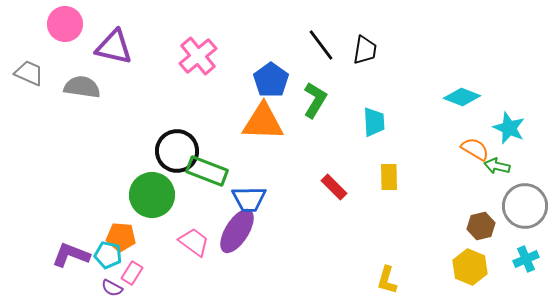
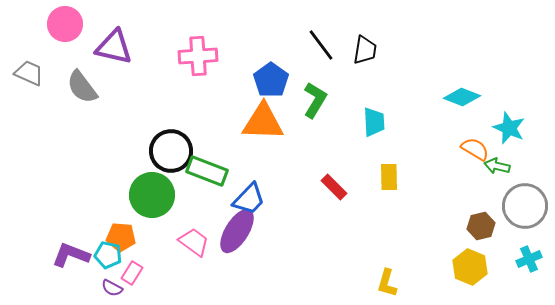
pink cross: rotated 36 degrees clockwise
gray semicircle: rotated 135 degrees counterclockwise
black circle: moved 6 px left
blue trapezoid: rotated 45 degrees counterclockwise
cyan cross: moved 3 px right
yellow L-shape: moved 3 px down
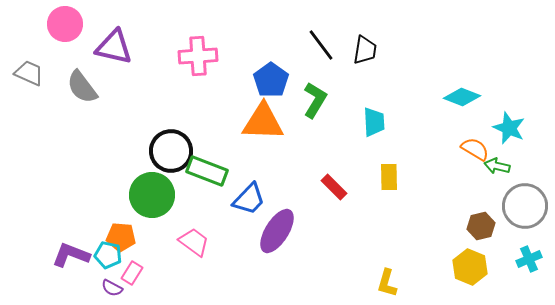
purple ellipse: moved 40 px right
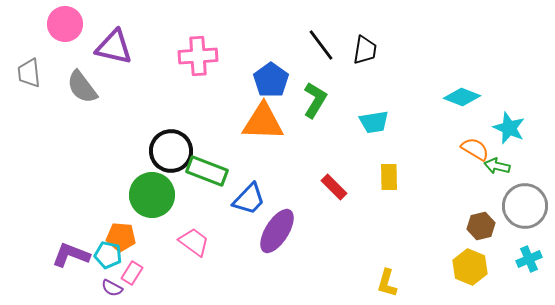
gray trapezoid: rotated 120 degrees counterclockwise
cyan trapezoid: rotated 84 degrees clockwise
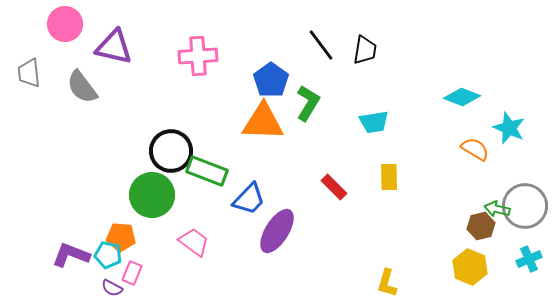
green L-shape: moved 7 px left, 3 px down
green arrow: moved 43 px down
pink rectangle: rotated 10 degrees counterclockwise
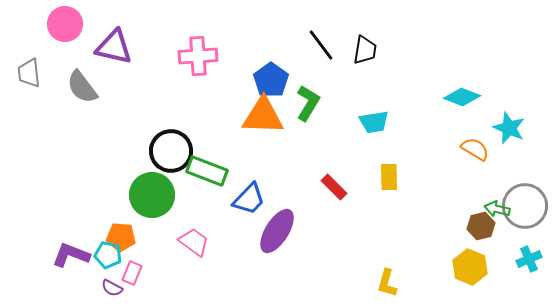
orange triangle: moved 6 px up
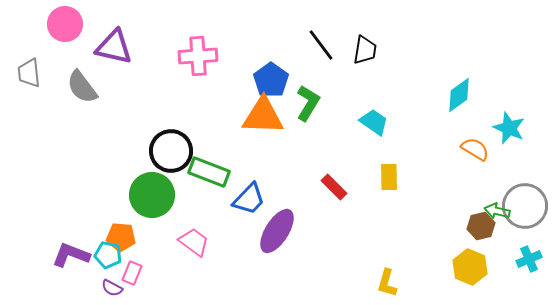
cyan diamond: moved 3 px left, 2 px up; rotated 57 degrees counterclockwise
cyan trapezoid: rotated 136 degrees counterclockwise
green rectangle: moved 2 px right, 1 px down
green arrow: moved 2 px down
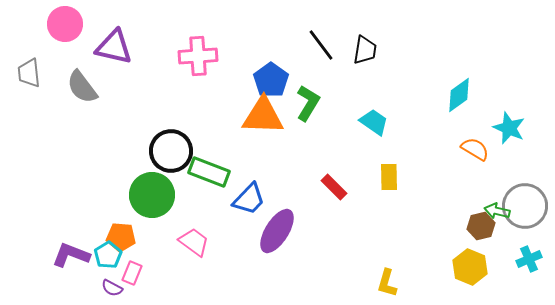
cyan pentagon: rotated 28 degrees clockwise
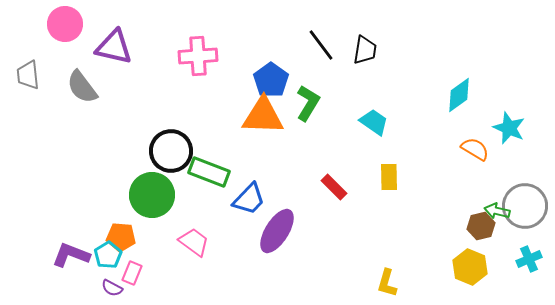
gray trapezoid: moved 1 px left, 2 px down
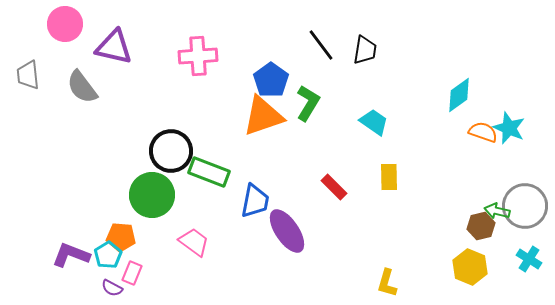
orange triangle: rotated 21 degrees counterclockwise
orange semicircle: moved 8 px right, 17 px up; rotated 12 degrees counterclockwise
blue trapezoid: moved 6 px right, 2 px down; rotated 33 degrees counterclockwise
purple ellipse: moved 10 px right; rotated 66 degrees counterclockwise
cyan cross: rotated 35 degrees counterclockwise
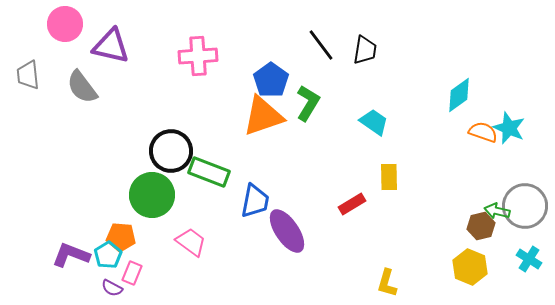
purple triangle: moved 3 px left, 1 px up
red rectangle: moved 18 px right, 17 px down; rotated 76 degrees counterclockwise
pink trapezoid: moved 3 px left
